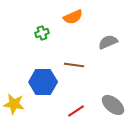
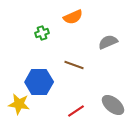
brown line: rotated 12 degrees clockwise
blue hexagon: moved 4 px left
yellow star: moved 5 px right
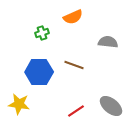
gray semicircle: rotated 30 degrees clockwise
blue hexagon: moved 10 px up
gray ellipse: moved 2 px left, 1 px down
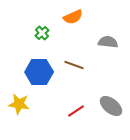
green cross: rotated 24 degrees counterclockwise
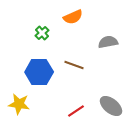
gray semicircle: rotated 18 degrees counterclockwise
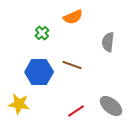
gray semicircle: rotated 72 degrees counterclockwise
brown line: moved 2 px left
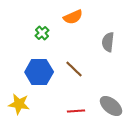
brown line: moved 2 px right, 4 px down; rotated 24 degrees clockwise
red line: rotated 30 degrees clockwise
